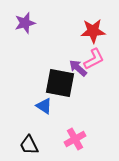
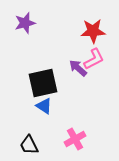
black square: moved 17 px left; rotated 24 degrees counterclockwise
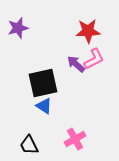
purple star: moved 7 px left, 5 px down
red star: moved 5 px left
purple arrow: moved 2 px left, 4 px up
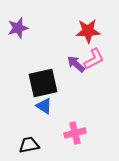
pink cross: moved 6 px up; rotated 15 degrees clockwise
black trapezoid: rotated 105 degrees clockwise
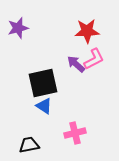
red star: moved 1 px left
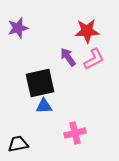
purple arrow: moved 8 px left, 7 px up; rotated 12 degrees clockwise
black square: moved 3 px left
blue triangle: rotated 36 degrees counterclockwise
black trapezoid: moved 11 px left, 1 px up
